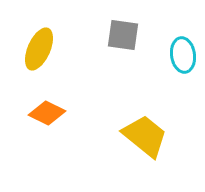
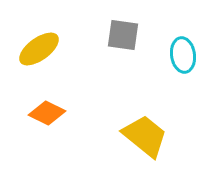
yellow ellipse: rotated 30 degrees clockwise
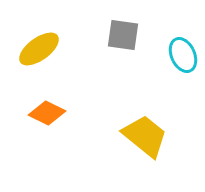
cyan ellipse: rotated 16 degrees counterclockwise
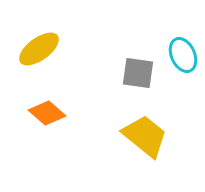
gray square: moved 15 px right, 38 px down
orange diamond: rotated 15 degrees clockwise
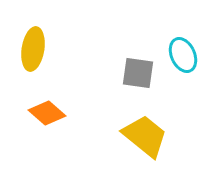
yellow ellipse: moved 6 px left; rotated 45 degrees counterclockwise
